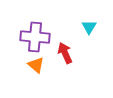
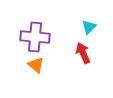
cyan triangle: rotated 14 degrees clockwise
red arrow: moved 18 px right
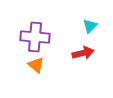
cyan triangle: moved 1 px right, 1 px up
red arrow: rotated 100 degrees clockwise
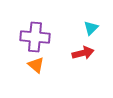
cyan triangle: moved 1 px right, 2 px down
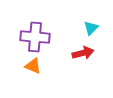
orange triangle: moved 3 px left, 1 px down; rotated 18 degrees counterclockwise
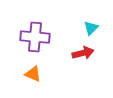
orange triangle: moved 8 px down
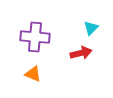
red arrow: moved 2 px left
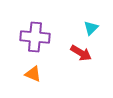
red arrow: rotated 45 degrees clockwise
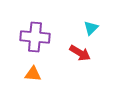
red arrow: moved 1 px left
orange triangle: rotated 18 degrees counterclockwise
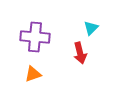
red arrow: rotated 45 degrees clockwise
orange triangle: rotated 24 degrees counterclockwise
